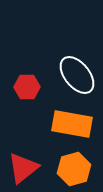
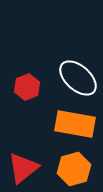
white ellipse: moved 1 px right, 3 px down; rotated 9 degrees counterclockwise
red hexagon: rotated 20 degrees counterclockwise
orange rectangle: moved 3 px right
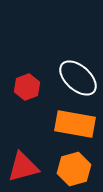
red triangle: moved 1 px up; rotated 24 degrees clockwise
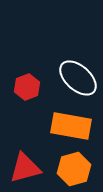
orange rectangle: moved 4 px left, 2 px down
red triangle: moved 2 px right, 1 px down
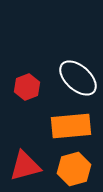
orange rectangle: rotated 15 degrees counterclockwise
red triangle: moved 2 px up
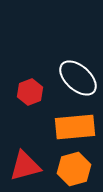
red hexagon: moved 3 px right, 5 px down
orange rectangle: moved 4 px right, 1 px down
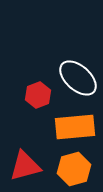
red hexagon: moved 8 px right, 3 px down
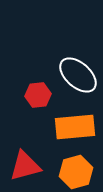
white ellipse: moved 3 px up
red hexagon: rotated 15 degrees clockwise
orange hexagon: moved 2 px right, 3 px down
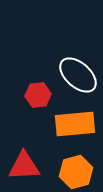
orange rectangle: moved 3 px up
red triangle: moved 1 px left; rotated 12 degrees clockwise
